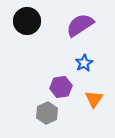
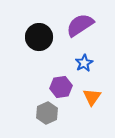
black circle: moved 12 px right, 16 px down
orange triangle: moved 2 px left, 2 px up
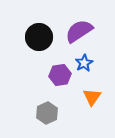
purple semicircle: moved 1 px left, 6 px down
purple hexagon: moved 1 px left, 12 px up
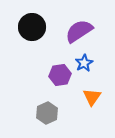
black circle: moved 7 px left, 10 px up
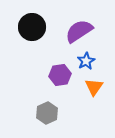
blue star: moved 2 px right, 2 px up
orange triangle: moved 2 px right, 10 px up
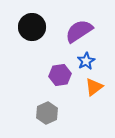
orange triangle: rotated 18 degrees clockwise
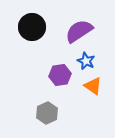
blue star: rotated 18 degrees counterclockwise
orange triangle: moved 1 px left, 1 px up; rotated 48 degrees counterclockwise
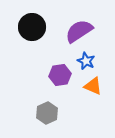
orange triangle: rotated 12 degrees counterclockwise
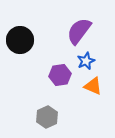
black circle: moved 12 px left, 13 px down
purple semicircle: rotated 20 degrees counterclockwise
blue star: rotated 24 degrees clockwise
gray hexagon: moved 4 px down
